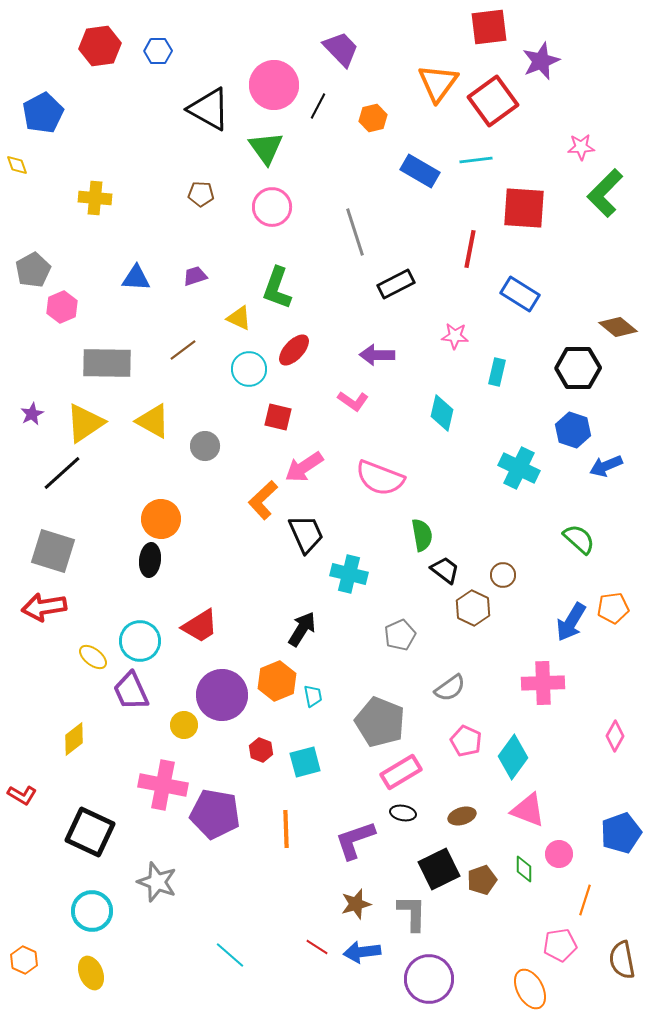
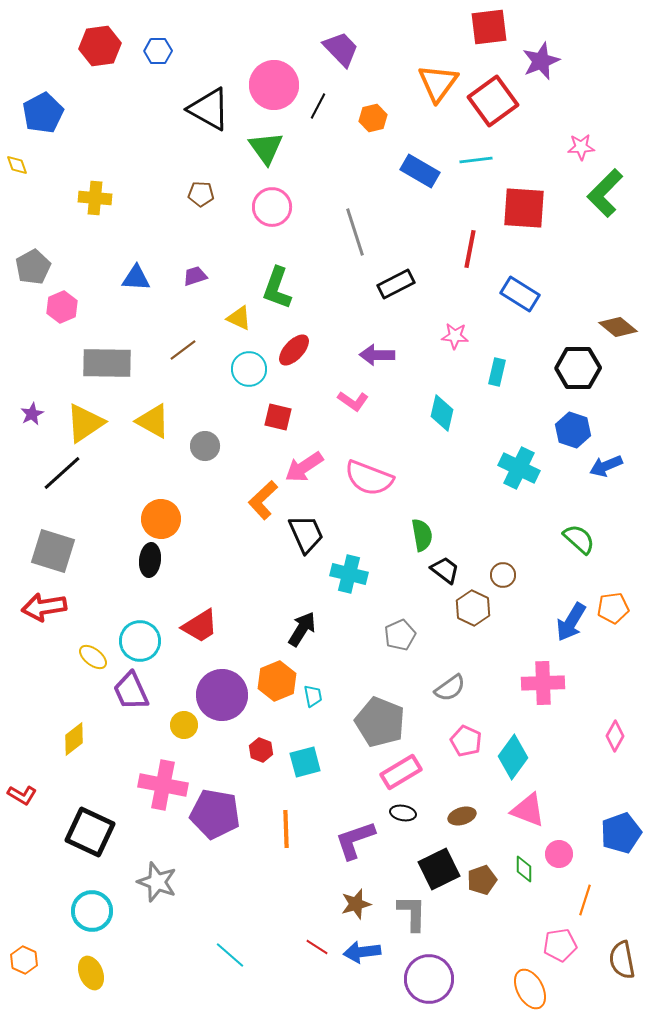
gray pentagon at (33, 270): moved 3 px up
pink semicircle at (380, 478): moved 11 px left
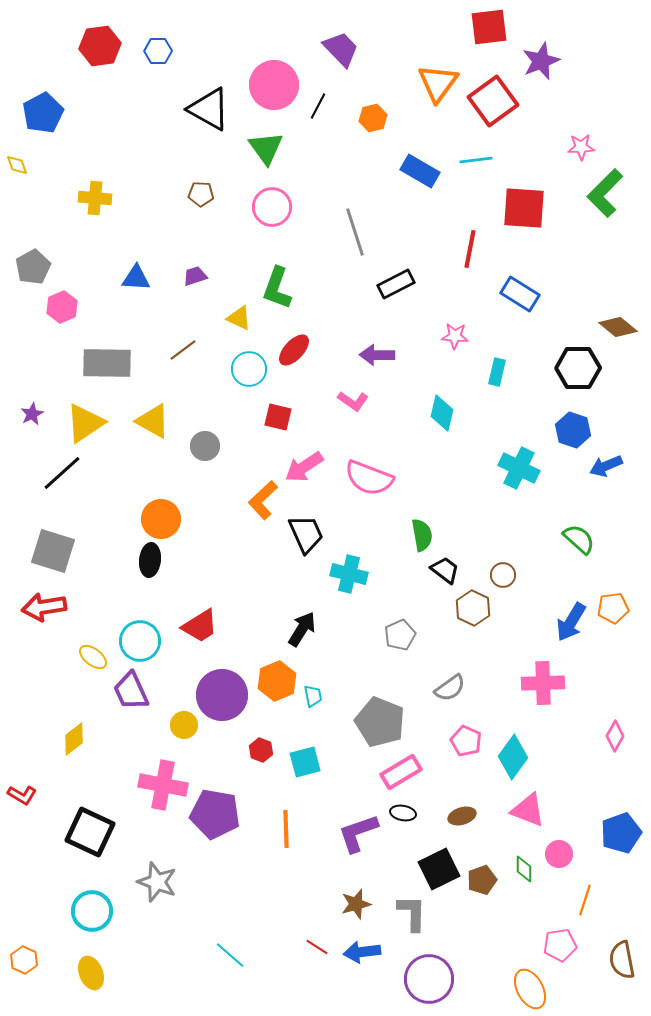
purple L-shape at (355, 840): moved 3 px right, 7 px up
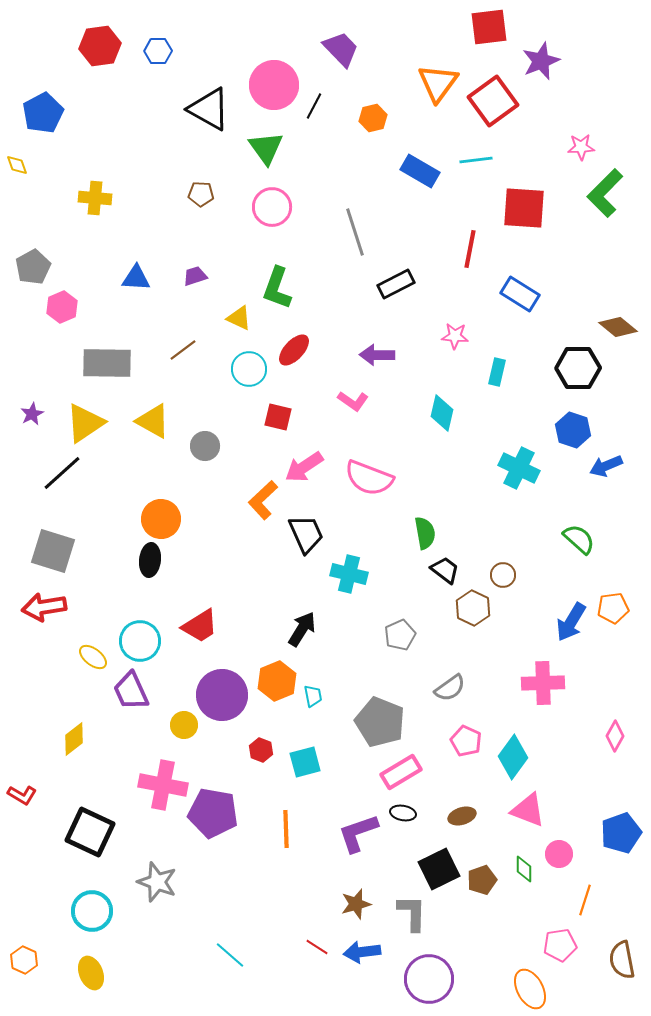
black line at (318, 106): moved 4 px left
green semicircle at (422, 535): moved 3 px right, 2 px up
purple pentagon at (215, 814): moved 2 px left, 1 px up
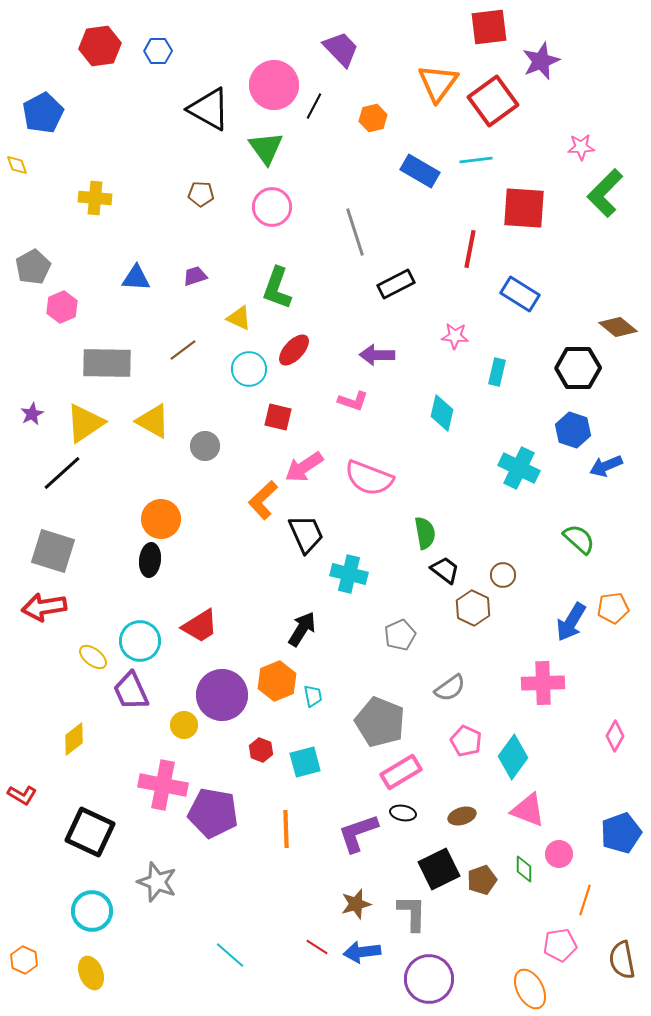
pink L-shape at (353, 401): rotated 16 degrees counterclockwise
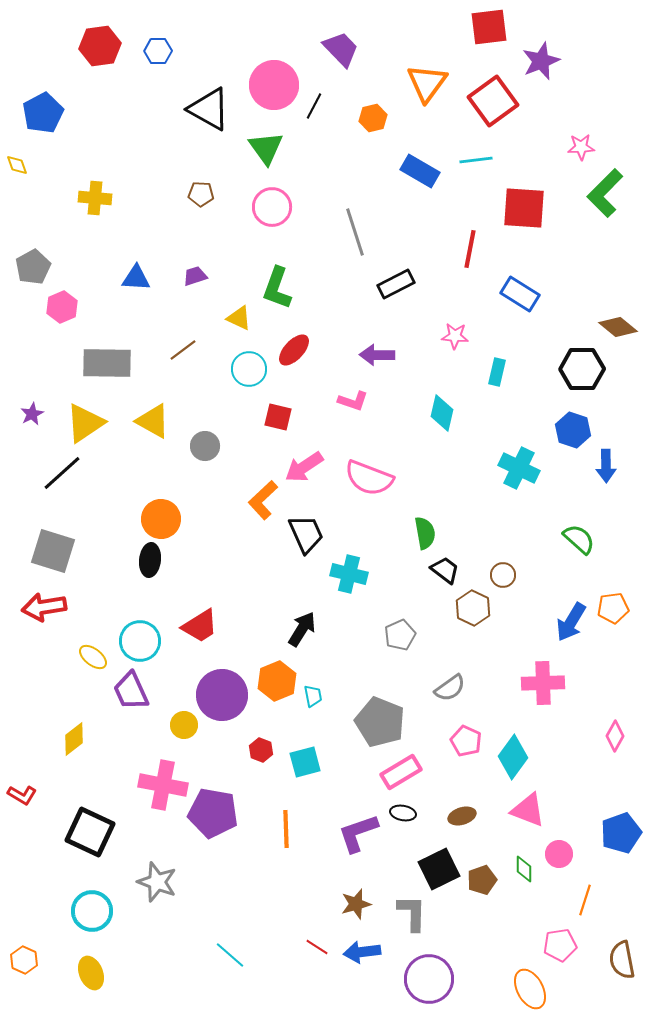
orange triangle at (438, 83): moved 11 px left
black hexagon at (578, 368): moved 4 px right, 1 px down
blue arrow at (606, 466): rotated 68 degrees counterclockwise
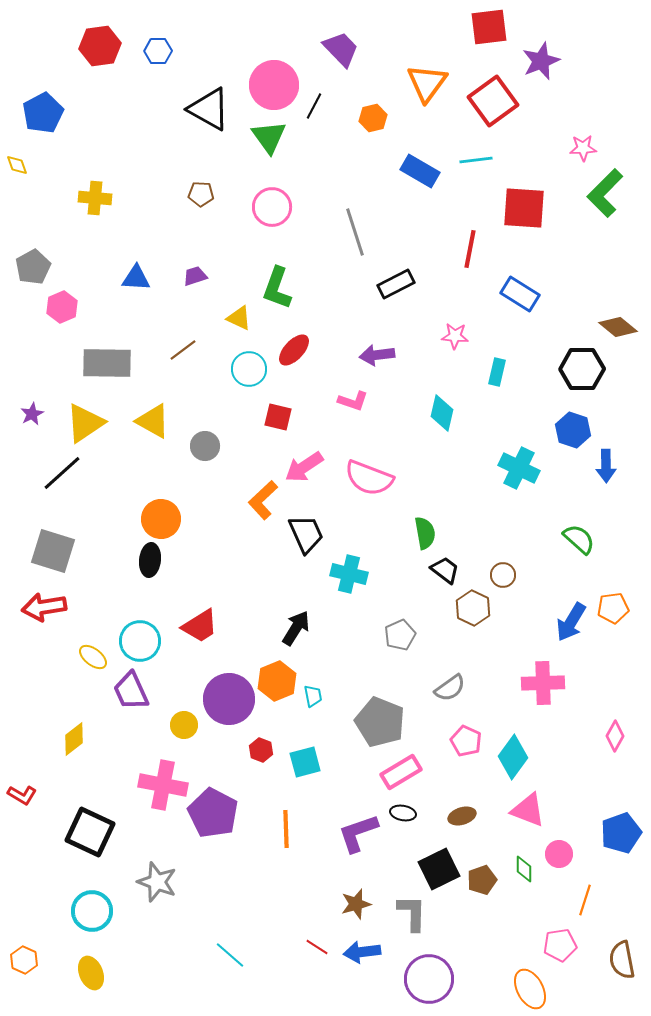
pink star at (581, 147): moved 2 px right, 1 px down
green triangle at (266, 148): moved 3 px right, 11 px up
purple arrow at (377, 355): rotated 8 degrees counterclockwise
black arrow at (302, 629): moved 6 px left, 1 px up
purple circle at (222, 695): moved 7 px right, 4 px down
purple pentagon at (213, 813): rotated 18 degrees clockwise
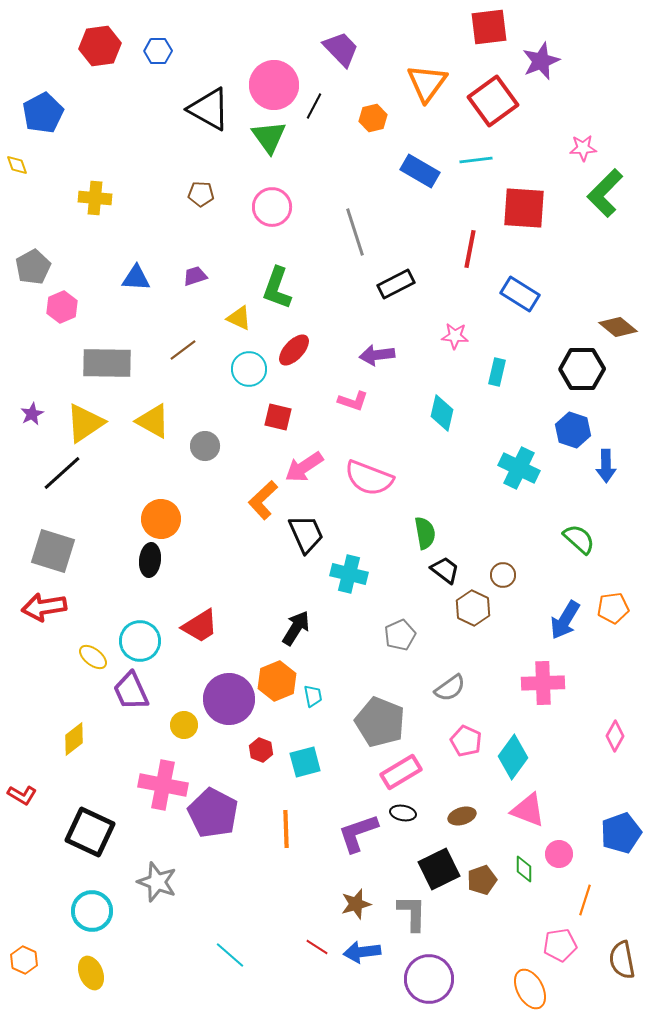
blue arrow at (571, 622): moved 6 px left, 2 px up
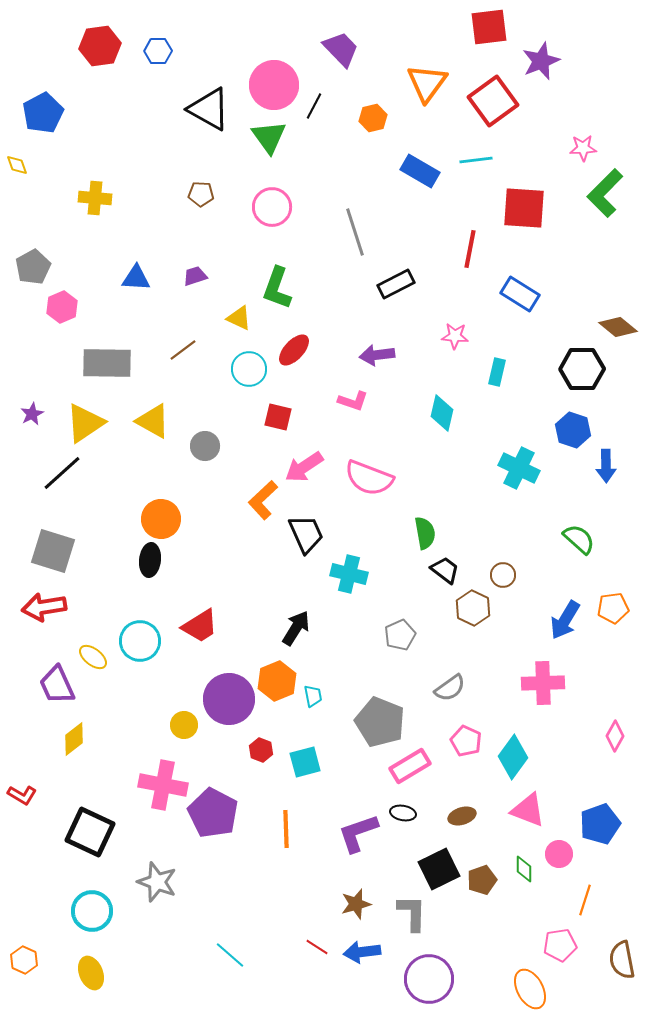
purple trapezoid at (131, 691): moved 74 px left, 6 px up
pink rectangle at (401, 772): moved 9 px right, 6 px up
blue pentagon at (621, 833): moved 21 px left, 9 px up
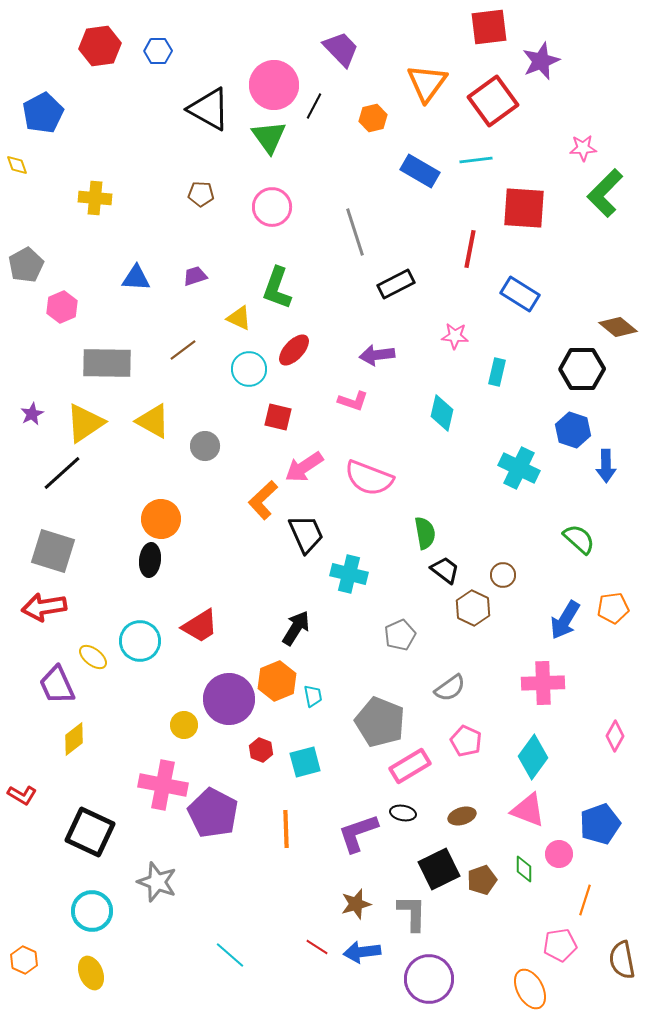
gray pentagon at (33, 267): moved 7 px left, 2 px up
cyan diamond at (513, 757): moved 20 px right
